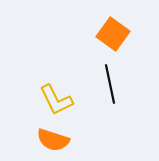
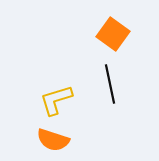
yellow L-shape: rotated 99 degrees clockwise
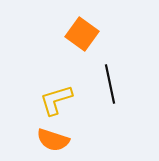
orange square: moved 31 px left
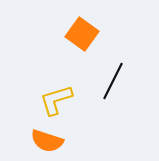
black line: moved 3 px right, 3 px up; rotated 39 degrees clockwise
orange semicircle: moved 6 px left, 1 px down
